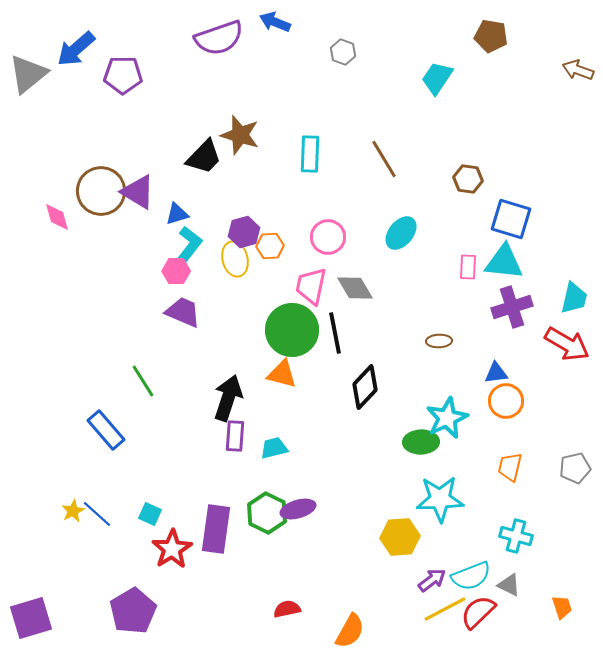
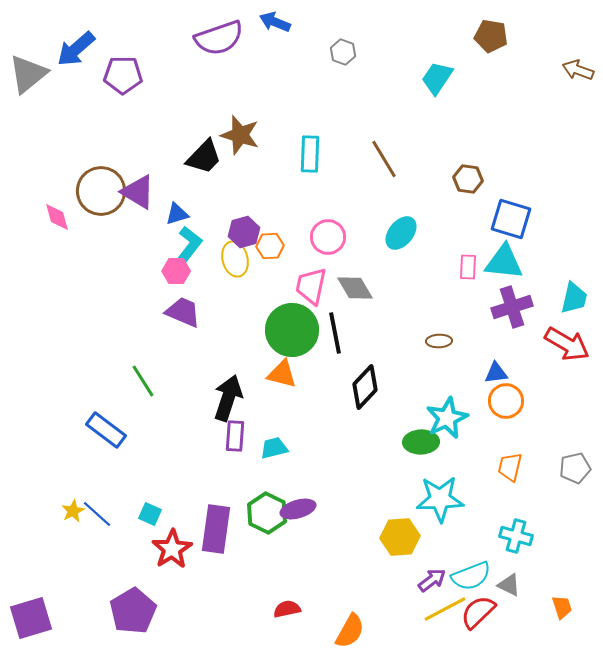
blue rectangle at (106, 430): rotated 12 degrees counterclockwise
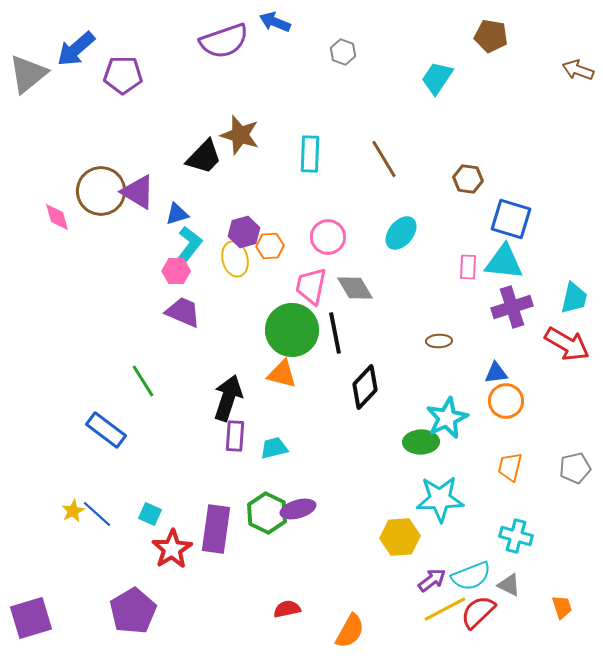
purple semicircle at (219, 38): moved 5 px right, 3 px down
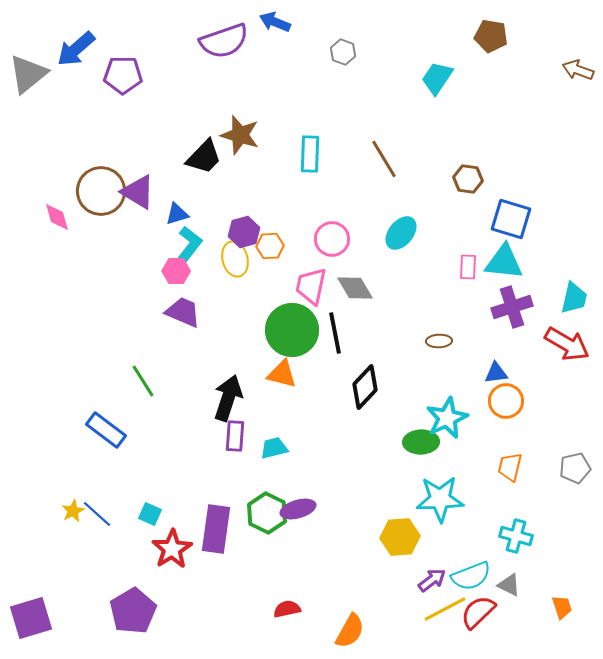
pink circle at (328, 237): moved 4 px right, 2 px down
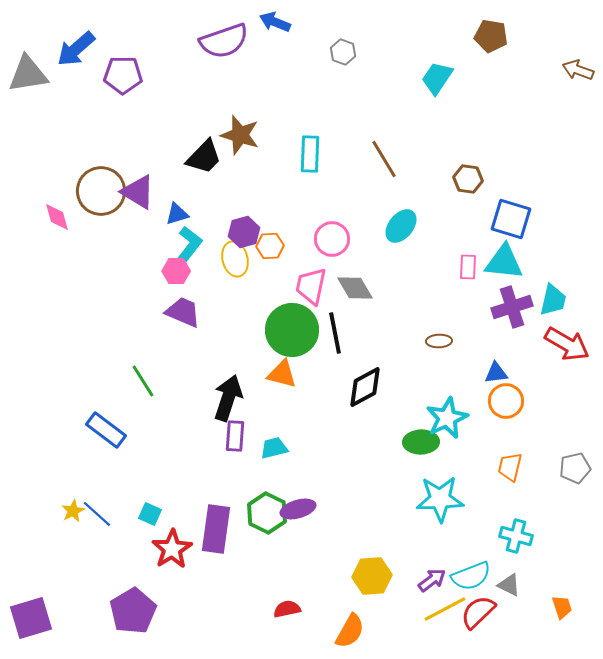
gray triangle at (28, 74): rotated 30 degrees clockwise
cyan ellipse at (401, 233): moved 7 px up
cyan trapezoid at (574, 298): moved 21 px left, 2 px down
black diamond at (365, 387): rotated 18 degrees clockwise
yellow hexagon at (400, 537): moved 28 px left, 39 px down
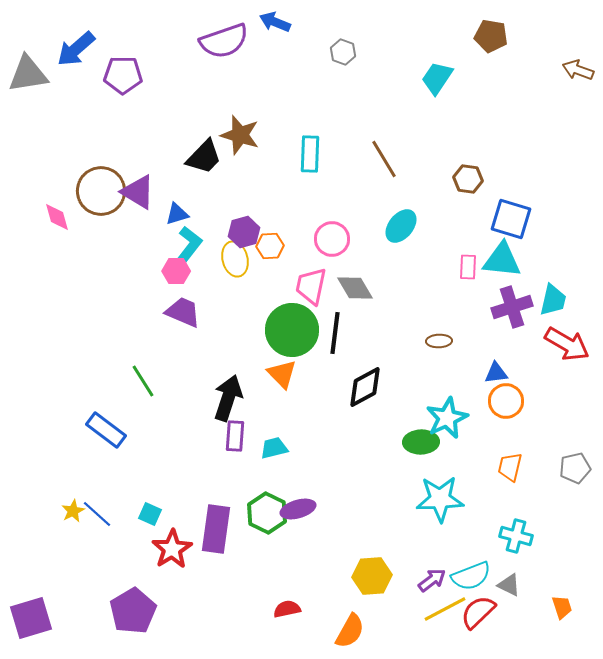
cyan triangle at (504, 262): moved 2 px left, 2 px up
black line at (335, 333): rotated 18 degrees clockwise
orange triangle at (282, 374): rotated 32 degrees clockwise
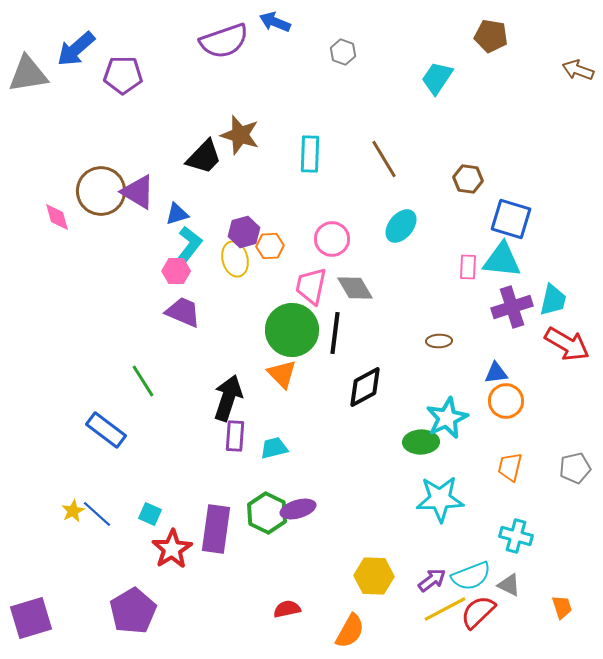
yellow hexagon at (372, 576): moved 2 px right; rotated 6 degrees clockwise
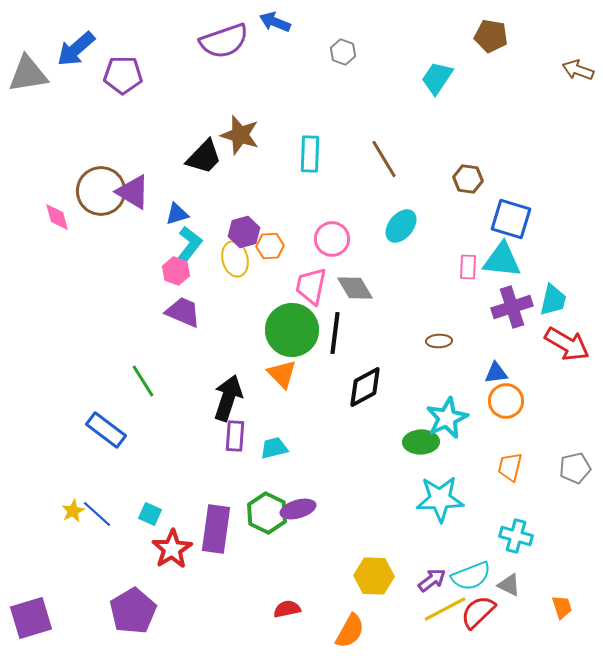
purple triangle at (138, 192): moved 5 px left
pink hexagon at (176, 271): rotated 20 degrees clockwise
